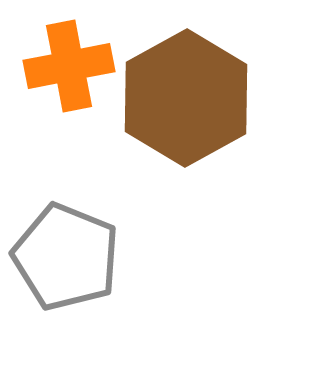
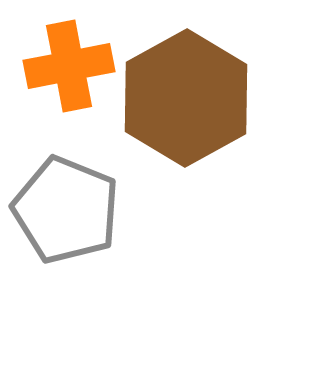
gray pentagon: moved 47 px up
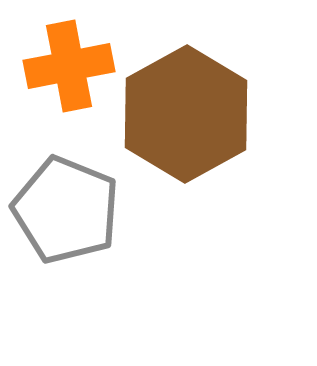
brown hexagon: moved 16 px down
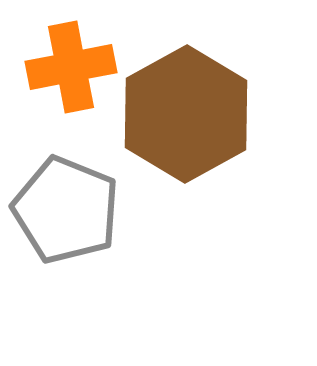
orange cross: moved 2 px right, 1 px down
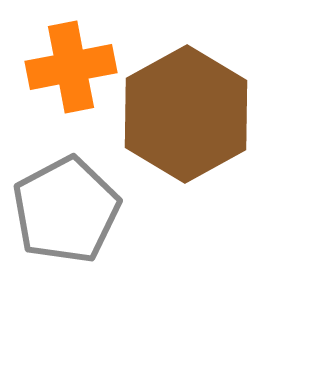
gray pentagon: rotated 22 degrees clockwise
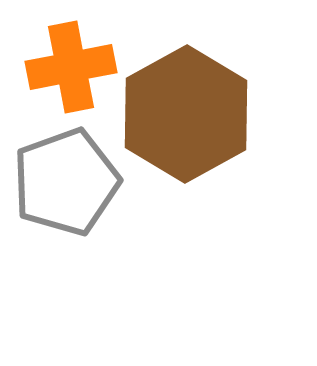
gray pentagon: moved 28 px up; rotated 8 degrees clockwise
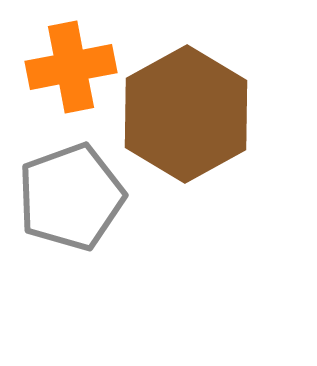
gray pentagon: moved 5 px right, 15 px down
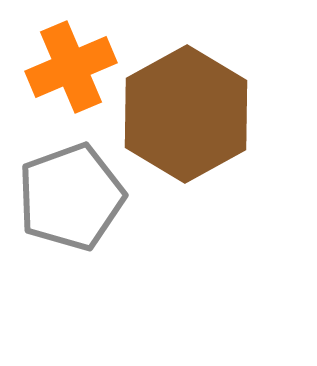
orange cross: rotated 12 degrees counterclockwise
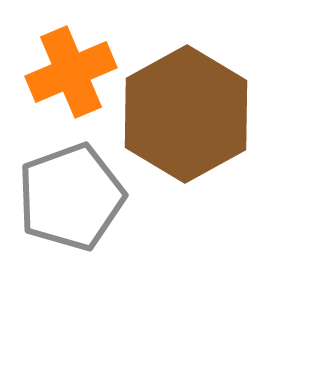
orange cross: moved 5 px down
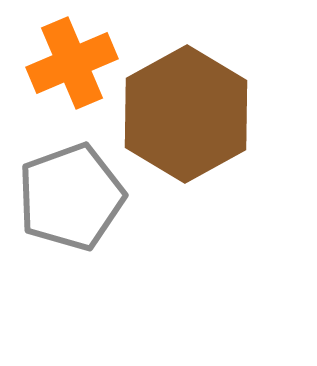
orange cross: moved 1 px right, 9 px up
